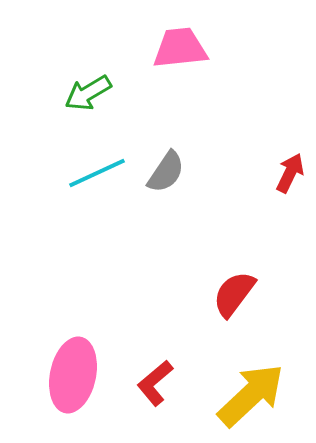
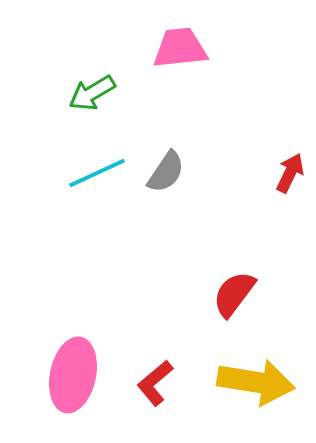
green arrow: moved 4 px right
yellow arrow: moved 5 px right, 13 px up; rotated 52 degrees clockwise
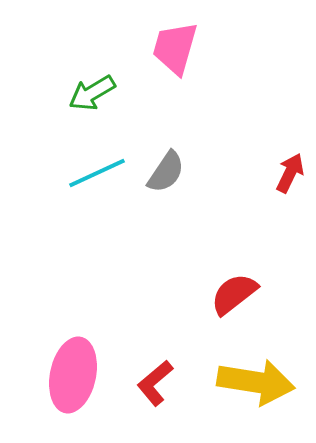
pink trapezoid: moved 5 px left; rotated 68 degrees counterclockwise
red semicircle: rotated 15 degrees clockwise
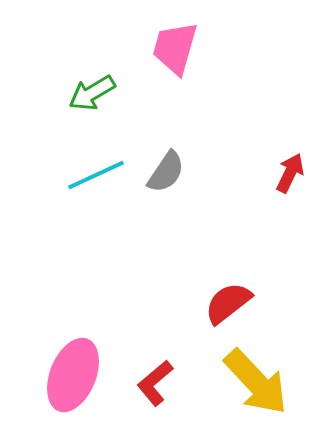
cyan line: moved 1 px left, 2 px down
red semicircle: moved 6 px left, 9 px down
pink ellipse: rotated 10 degrees clockwise
yellow arrow: rotated 38 degrees clockwise
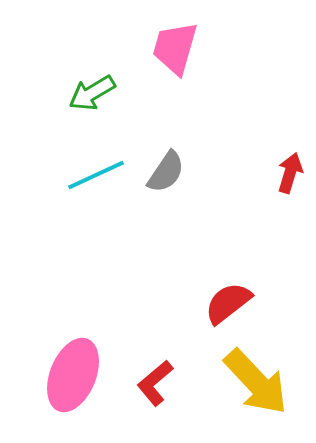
red arrow: rotated 9 degrees counterclockwise
